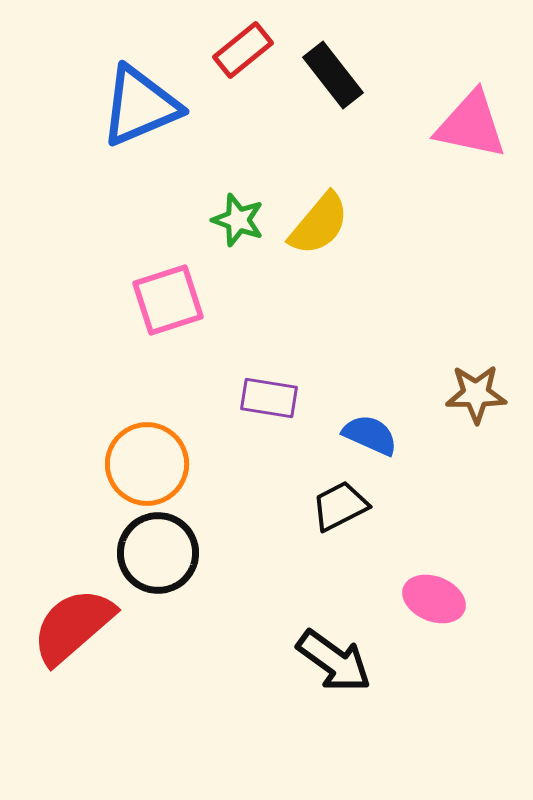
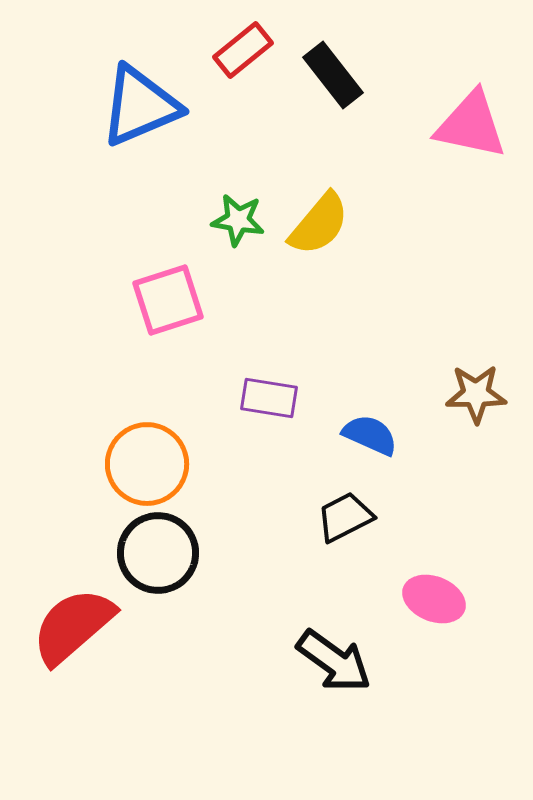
green star: rotated 10 degrees counterclockwise
black trapezoid: moved 5 px right, 11 px down
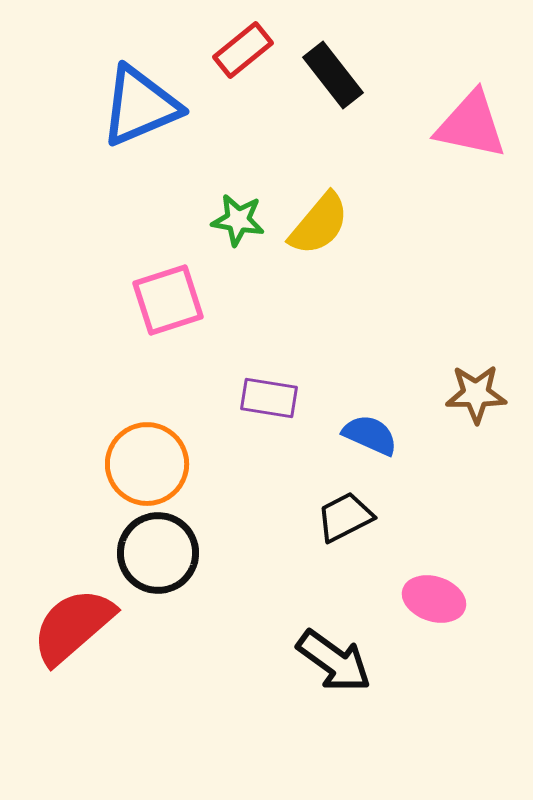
pink ellipse: rotated 4 degrees counterclockwise
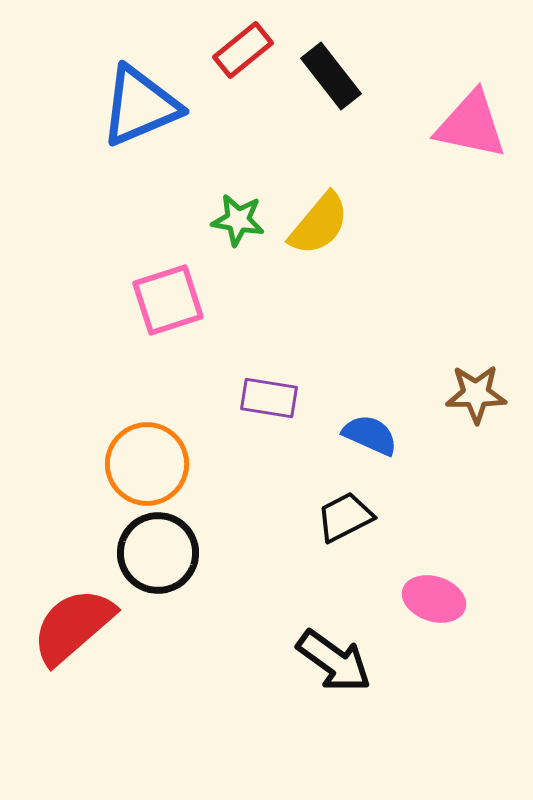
black rectangle: moved 2 px left, 1 px down
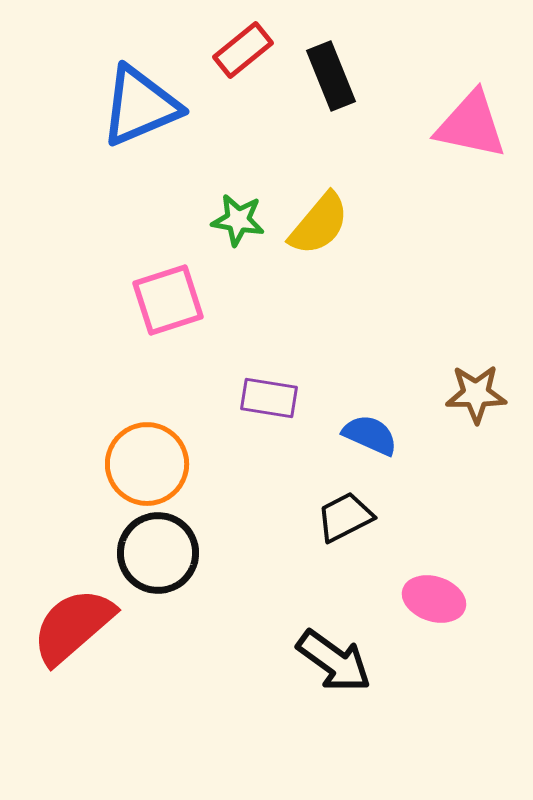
black rectangle: rotated 16 degrees clockwise
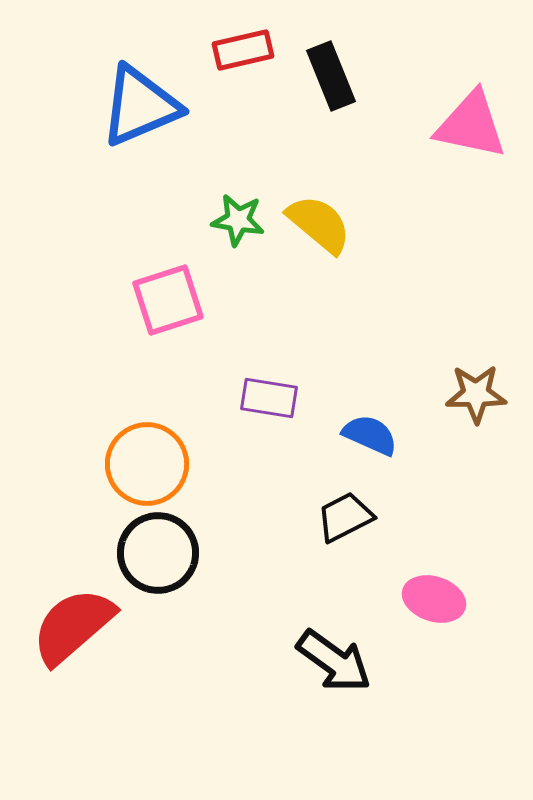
red rectangle: rotated 26 degrees clockwise
yellow semicircle: rotated 90 degrees counterclockwise
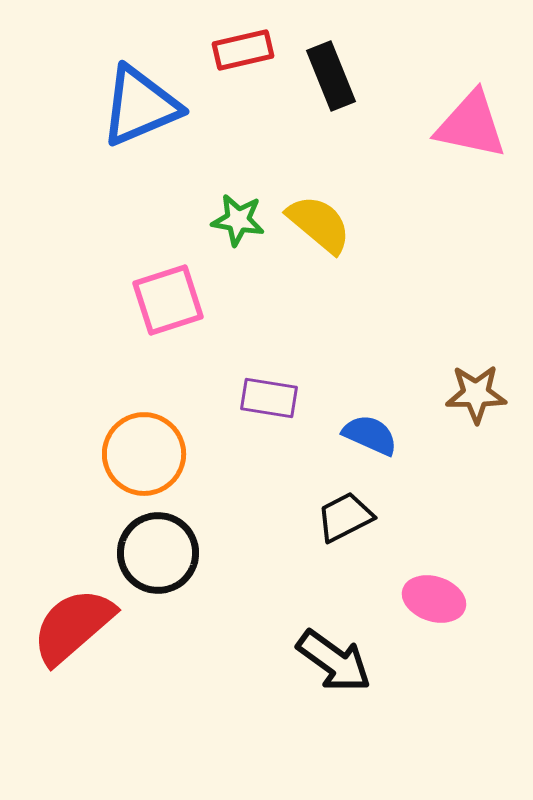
orange circle: moved 3 px left, 10 px up
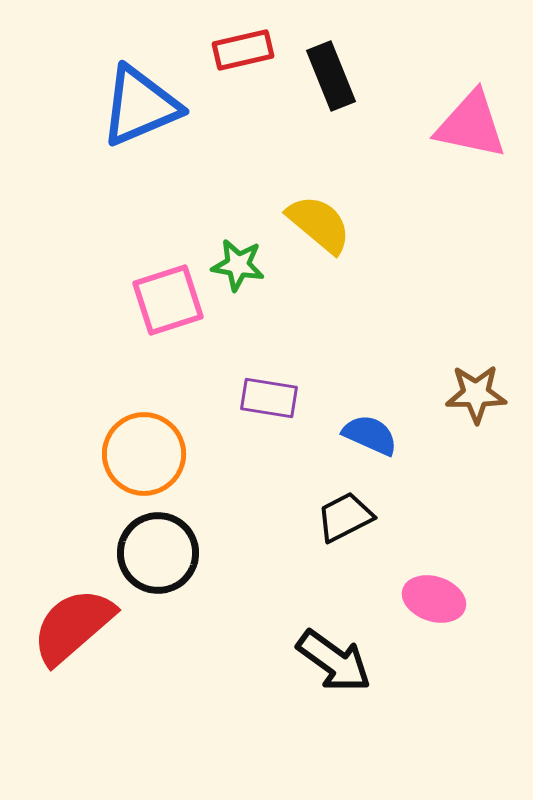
green star: moved 45 px down
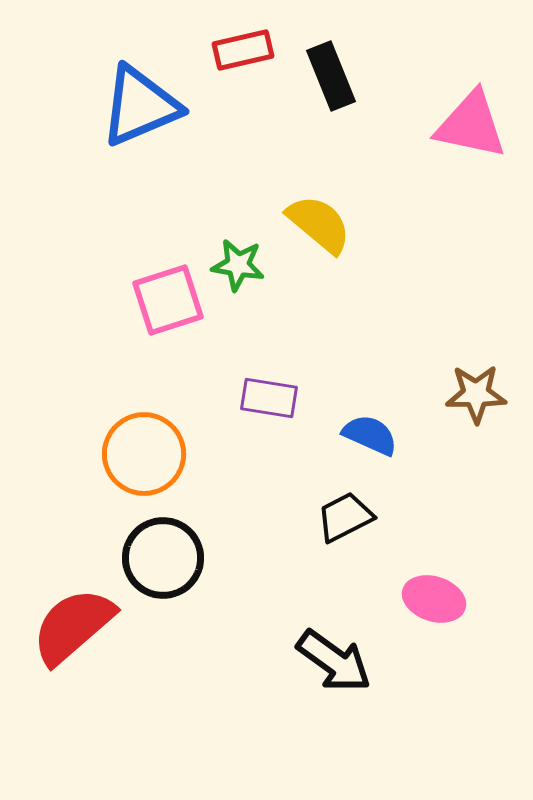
black circle: moved 5 px right, 5 px down
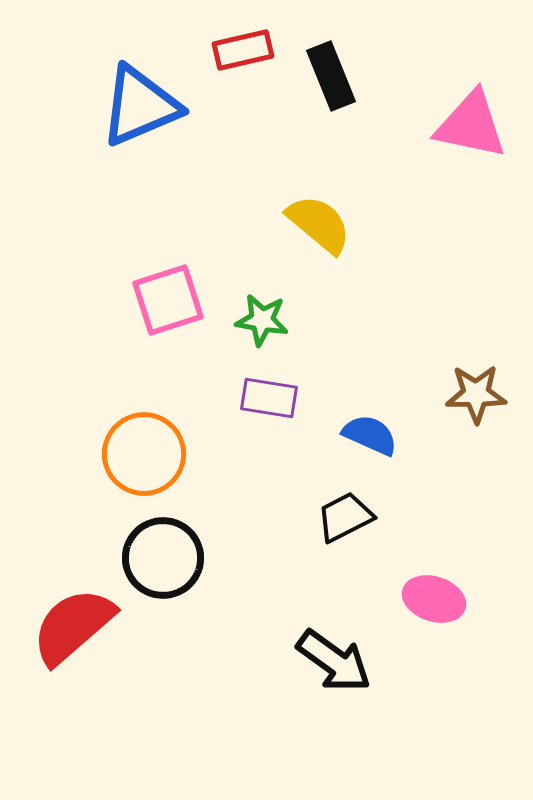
green star: moved 24 px right, 55 px down
